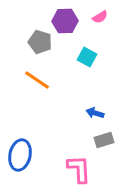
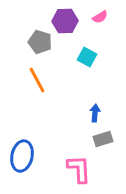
orange line: rotated 28 degrees clockwise
blue arrow: rotated 78 degrees clockwise
gray rectangle: moved 1 px left, 1 px up
blue ellipse: moved 2 px right, 1 px down
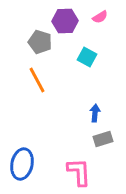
blue ellipse: moved 8 px down
pink L-shape: moved 3 px down
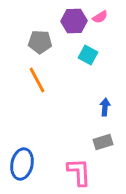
purple hexagon: moved 9 px right
gray pentagon: rotated 15 degrees counterclockwise
cyan square: moved 1 px right, 2 px up
blue arrow: moved 10 px right, 6 px up
gray rectangle: moved 3 px down
